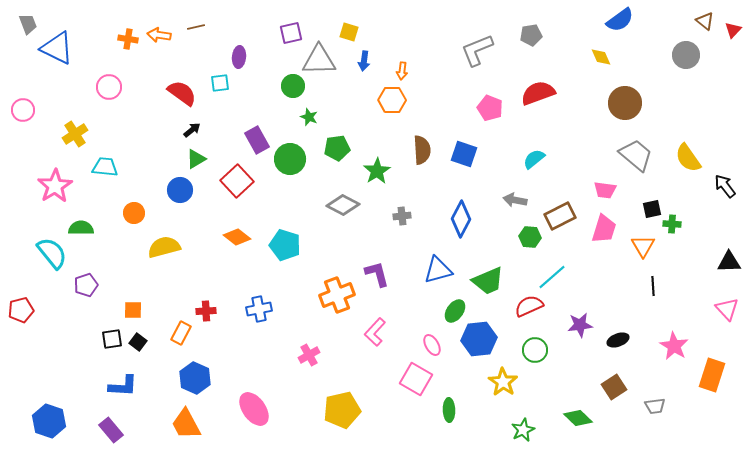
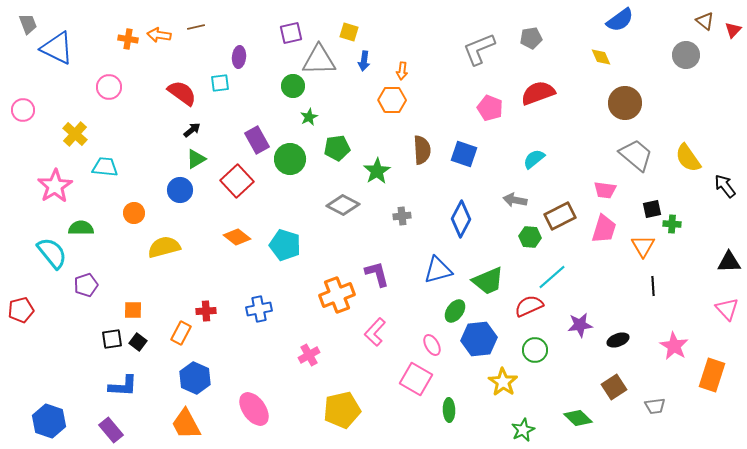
gray pentagon at (531, 35): moved 3 px down
gray L-shape at (477, 50): moved 2 px right, 1 px up
green star at (309, 117): rotated 24 degrees clockwise
yellow cross at (75, 134): rotated 15 degrees counterclockwise
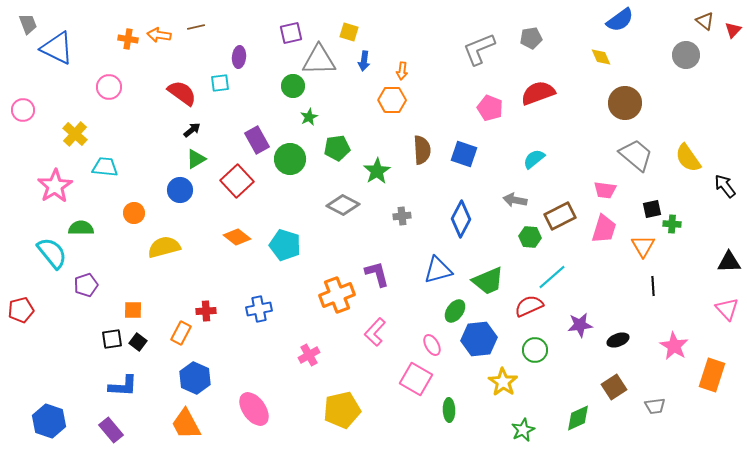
green diamond at (578, 418): rotated 68 degrees counterclockwise
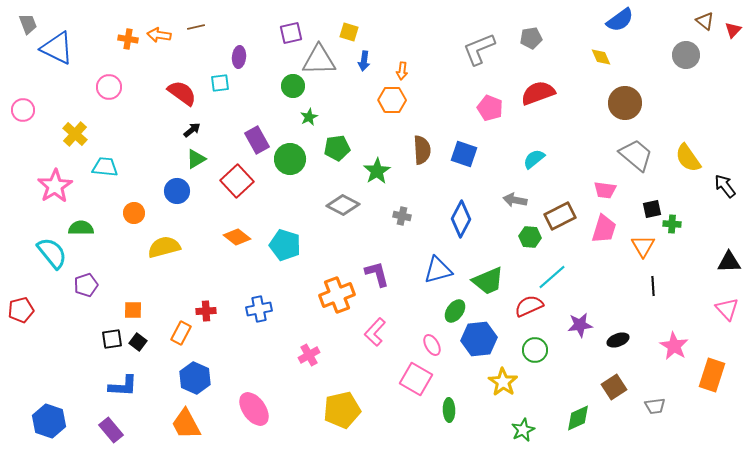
blue circle at (180, 190): moved 3 px left, 1 px down
gray cross at (402, 216): rotated 18 degrees clockwise
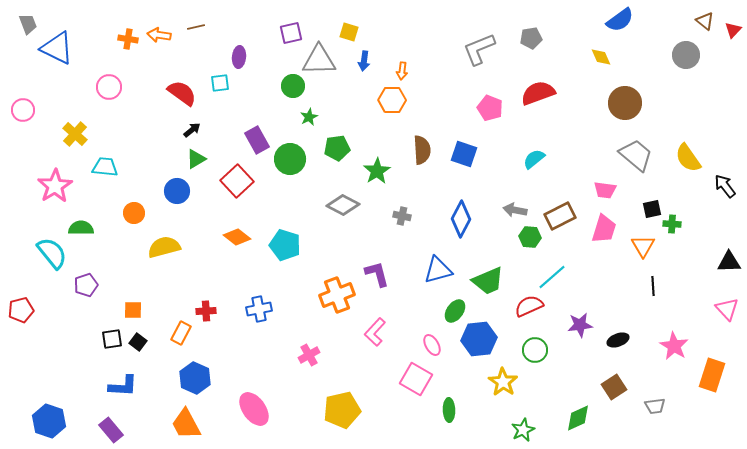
gray arrow at (515, 200): moved 10 px down
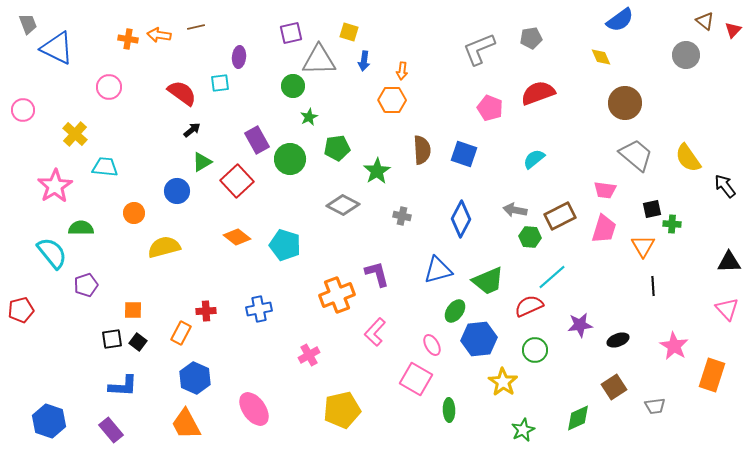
green triangle at (196, 159): moved 6 px right, 3 px down
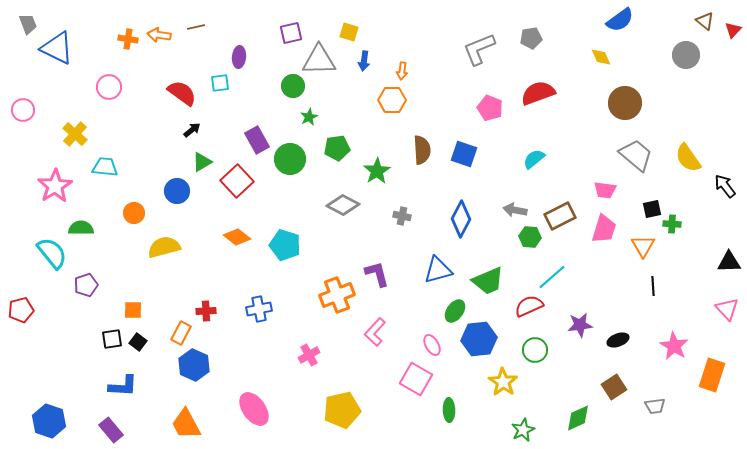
blue hexagon at (195, 378): moved 1 px left, 13 px up
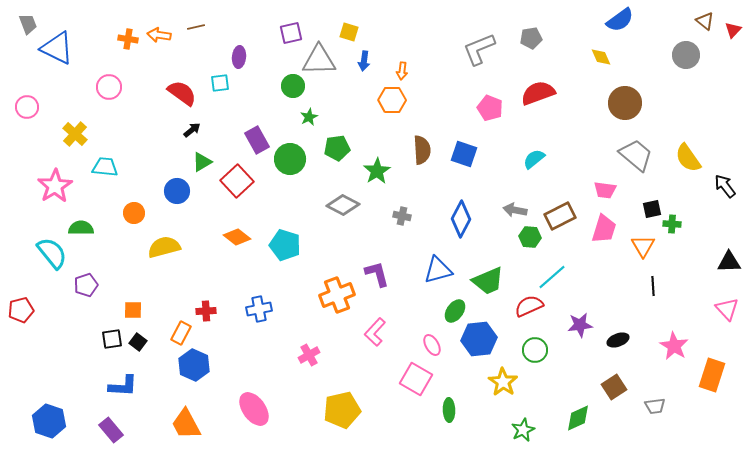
pink circle at (23, 110): moved 4 px right, 3 px up
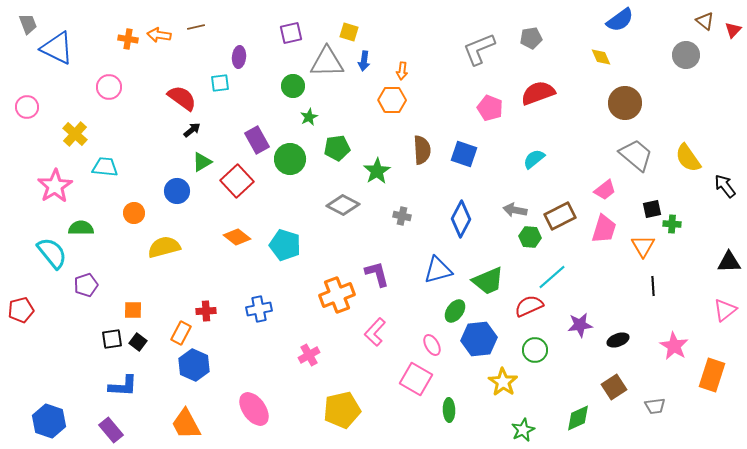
gray triangle at (319, 60): moved 8 px right, 2 px down
red semicircle at (182, 93): moved 5 px down
pink trapezoid at (605, 190): rotated 45 degrees counterclockwise
pink triangle at (727, 309): moved 2 px left, 1 px down; rotated 35 degrees clockwise
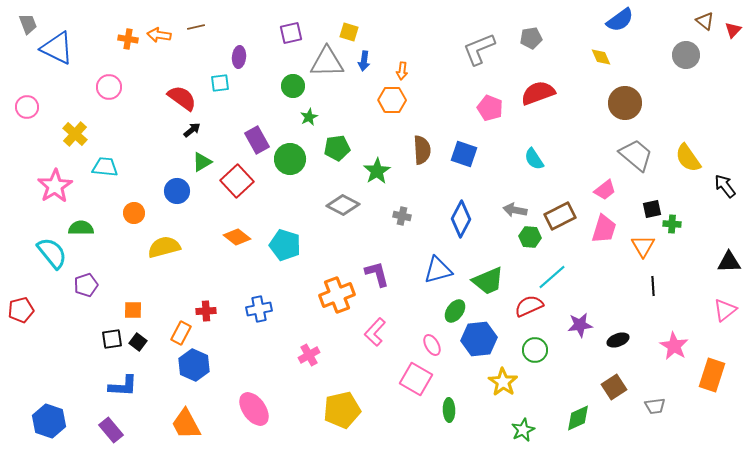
cyan semicircle at (534, 159): rotated 85 degrees counterclockwise
